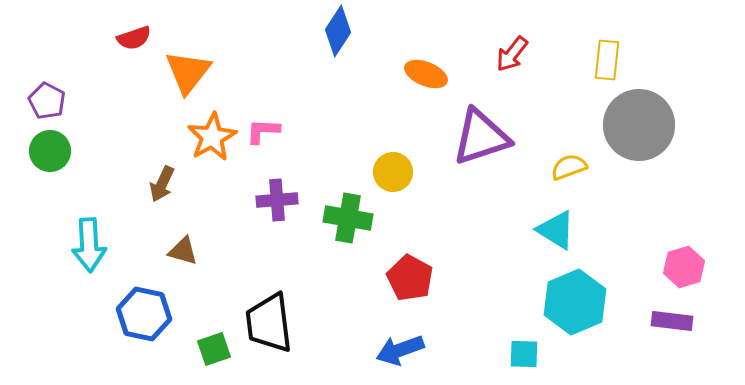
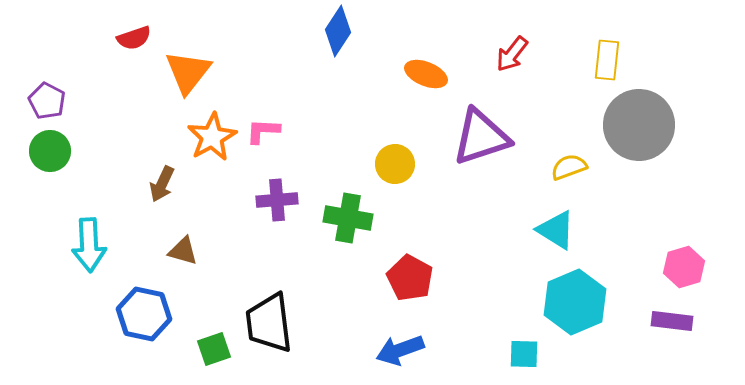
yellow circle: moved 2 px right, 8 px up
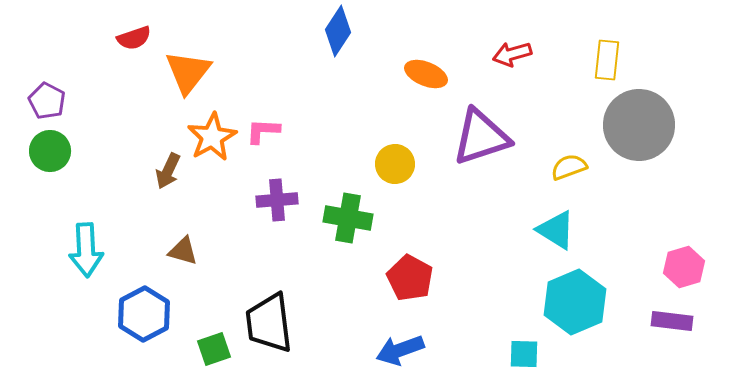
red arrow: rotated 36 degrees clockwise
brown arrow: moved 6 px right, 13 px up
cyan arrow: moved 3 px left, 5 px down
blue hexagon: rotated 20 degrees clockwise
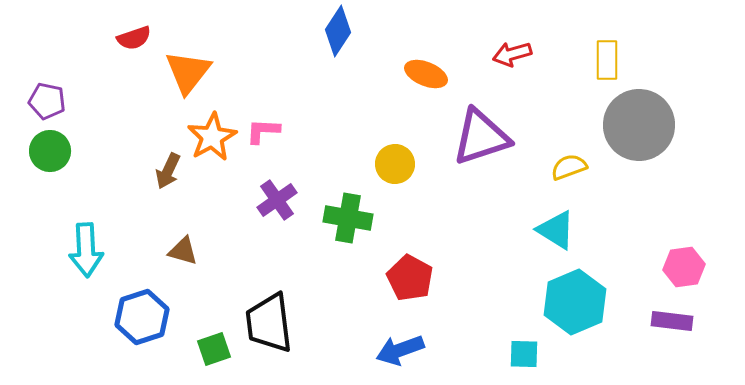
yellow rectangle: rotated 6 degrees counterclockwise
purple pentagon: rotated 15 degrees counterclockwise
purple cross: rotated 30 degrees counterclockwise
pink hexagon: rotated 9 degrees clockwise
blue hexagon: moved 2 px left, 3 px down; rotated 10 degrees clockwise
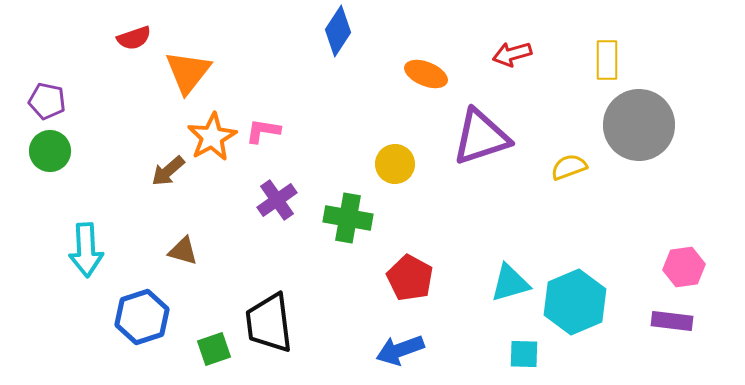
pink L-shape: rotated 6 degrees clockwise
brown arrow: rotated 24 degrees clockwise
cyan triangle: moved 46 px left, 53 px down; rotated 48 degrees counterclockwise
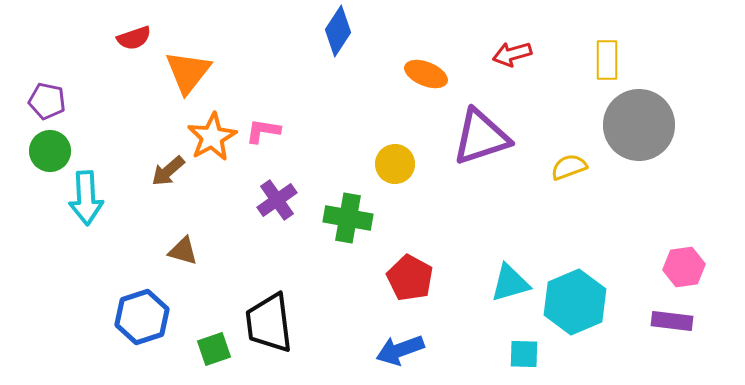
cyan arrow: moved 52 px up
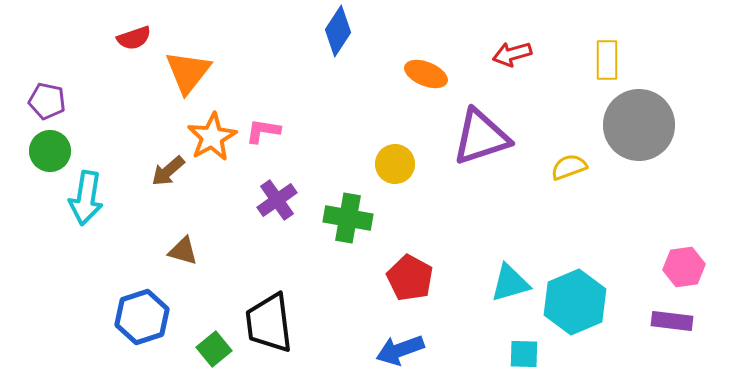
cyan arrow: rotated 12 degrees clockwise
green square: rotated 20 degrees counterclockwise
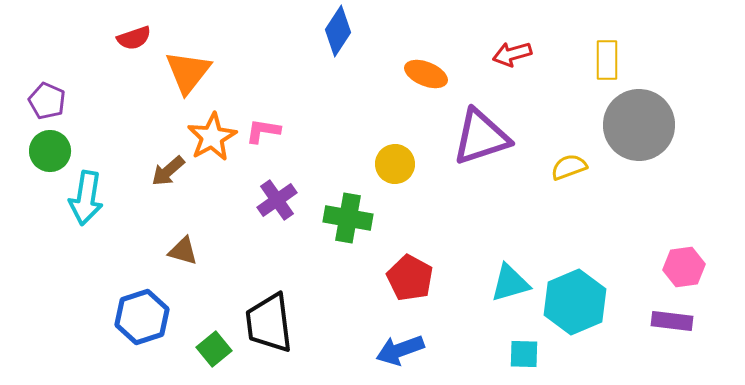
purple pentagon: rotated 12 degrees clockwise
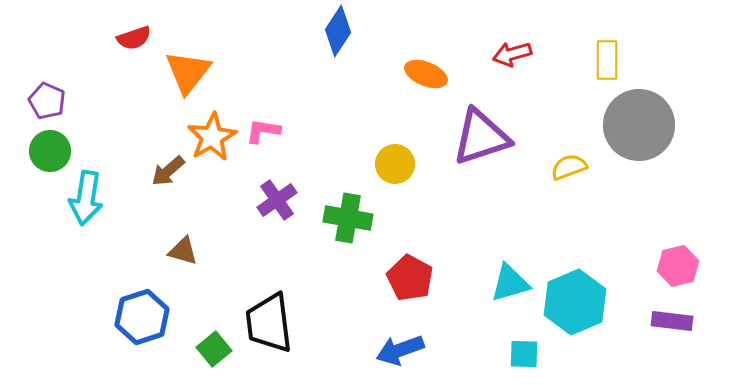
pink hexagon: moved 6 px left, 1 px up; rotated 6 degrees counterclockwise
